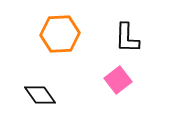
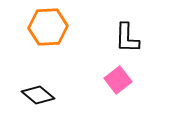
orange hexagon: moved 12 px left, 7 px up
black diamond: moved 2 px left; rotated 16 degrees counterclockwise
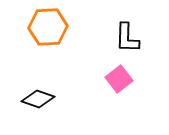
pink square: moved 1 px right, 1 px up
black diamond: moved 4 px down; rotated 20 degrees counterclockwise
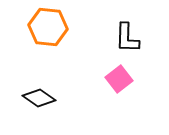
orange hexagon: rotated 9 degrees clockwise
black diamond: moved 1 px right, 1 px up; rotated 16 degrees clockwise
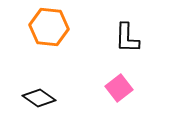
orange hexagon: moved 1 px right
pink square: moved 9 px down
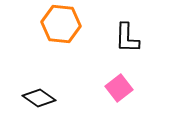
orange hexagon: moved 12 px right, 3 px up
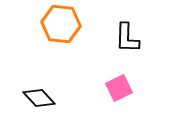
pink square: rotated 12 degrees clockwise
black diamond: rotated 12 degrees clockwise
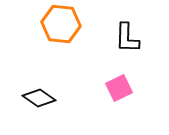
black diamond: rotated 12 degrees counterclockwise
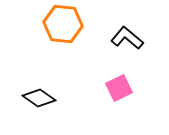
orange hexagon: moved 2 px right
black L-shape: rotated 128 degrees clockwise
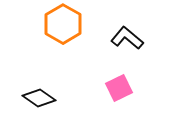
orange hexagon: rotated 24 degrees clockwise
